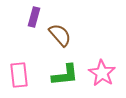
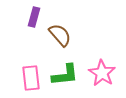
pink rectangle: moved 12 px right, 3 px down
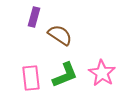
brown semicircle: rotated 15 degrees counterclockwise
green L-shape: rotated 16 degrees counterclockwise
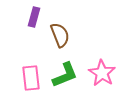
brown semicircle: rotated 35 degrees clockwise
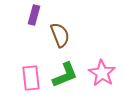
purple rectangle: moved 2 px up
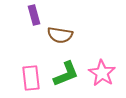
purple rectangle: rotated 30 degrees counterclockwise
brown semicircle: rotated 120 degrees clockwise
green L-shape: moved 1 px right, 1 px up
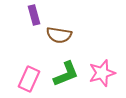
brown semicircle: moved 1 px left
pink star: rotated 24 degrees clockwise
pink rectangle: moved 2 px left, 1 px down; rotated 30 degrees clockwise
